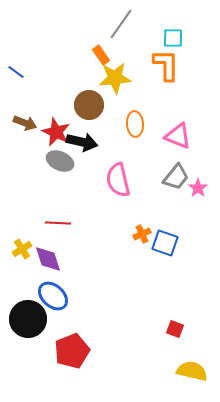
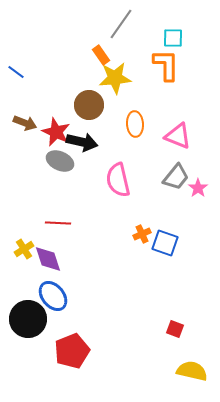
yellow cross: moved 2 px right
blue ellipse: rotated 8 degrees clockwise
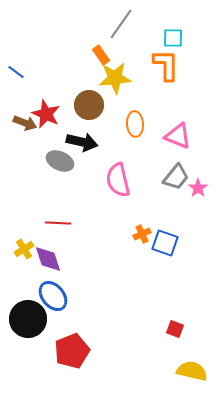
red star: moved 10 px left, 18 px up
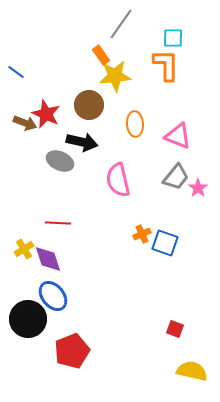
yellow star: moved 2 px up
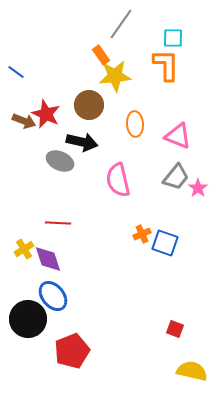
brown arrow: moved 1 px left, 2 px up
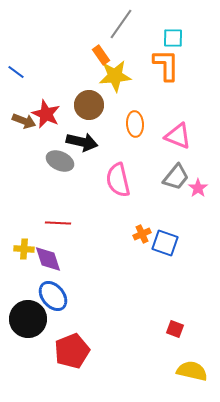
yellow cross: rotated 36 degrees clockwise
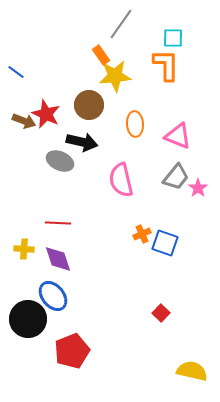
pink semicircle: moved 3 px right
purple diamond: moved 10 px right
red square: moved 14 px left, 16 px up; rotated 24 degrees clockwise
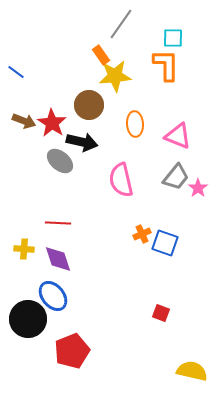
red star: moved 6 px right, 9 px down; rotated 8 degrees clockwise
gray ellipse: rotated 16 degrees clockwise
red square: rotated 24 degrees counterclockwise
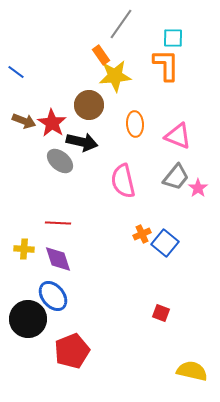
pink semicircle: moved 2 px right, 1 px down
blue square: rotated 20 degrees clockwise
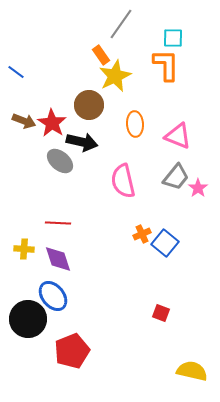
yellow star: rotated 20 degrees counterclockwise
